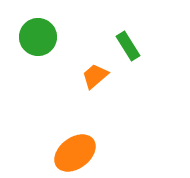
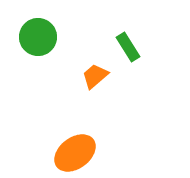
green rectangle: moved 1 px down
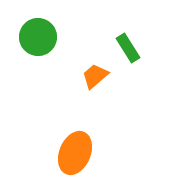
green rectangle: moved 1 px down
orange ellipse: rotated 30 degrees counterclockwise
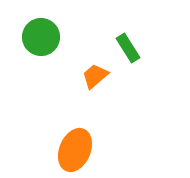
green circle: moved 3 px right
orange ellipse: moved 3 px up
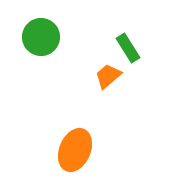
orange trapezoid: moved 13 px right
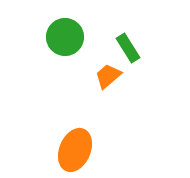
green circle: moved 24 px right
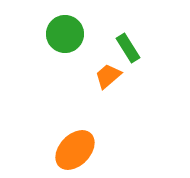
green circle: moved 3 px up
orange ellipse: rotated 21 degrees clockwise
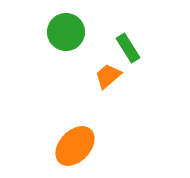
green circle: moved 1 px right, 2 px up
orange ellipse: moved 4 px up
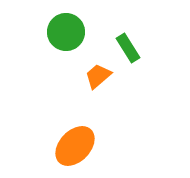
orange trapezoid: moved 10 px left
